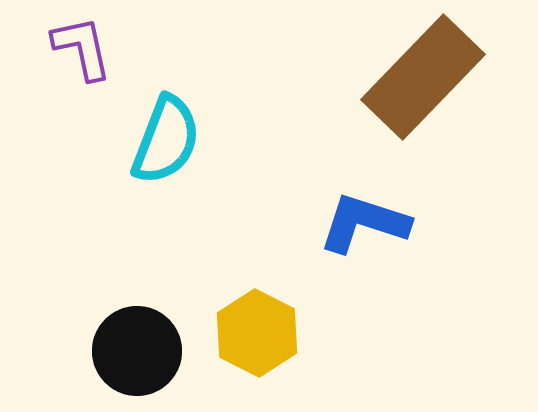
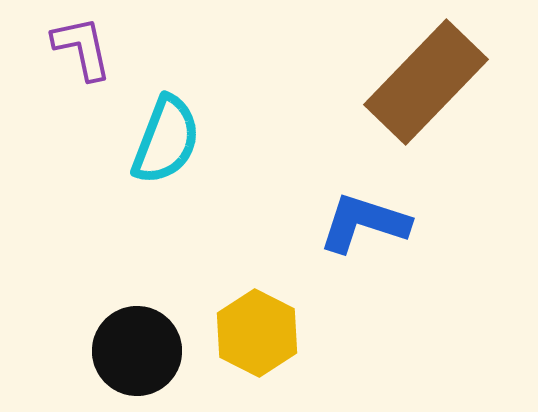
brown rectangle: moved 3 px right, 5 px down
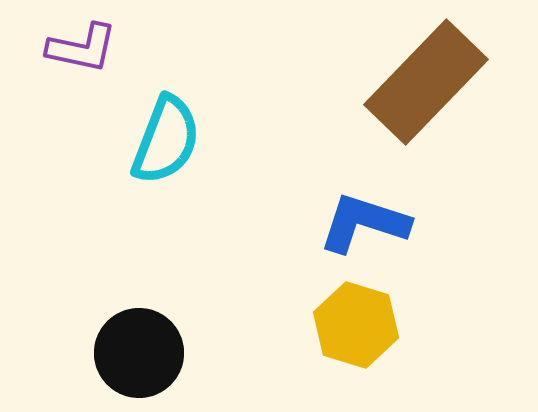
purple L-shape: rotated 114 degrees clockwise
yellow hexagon: moved 99 px right, 8 px up; rotated 10 degrees counterclockwise
black circle: moved 2 px right, 2 px down
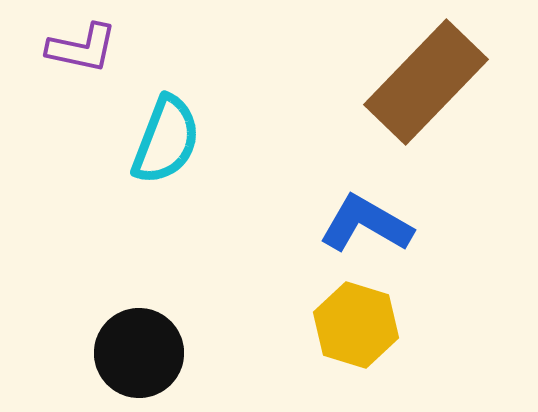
blue L-shape: moved 2 px right, 1 px down; rotated 12 degrees clockwise
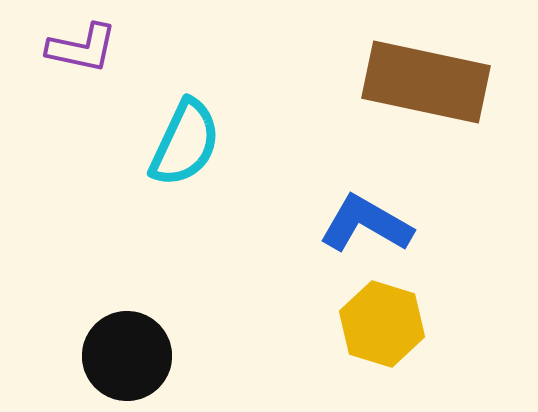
brown rectangle: rotated 58 degrees clockwise
cyan semicircle: moved 19 px right, 3 px down; rotated 4 degrees clockwise
yellow hexagon: moved 26 px right, 1 px up
black circle: moved 12 px left, 3 px down
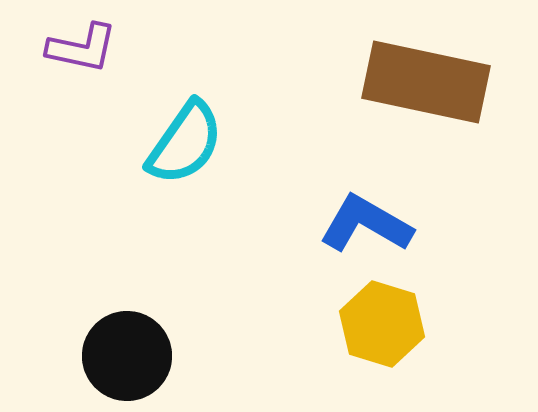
cyan semicircle: rotated 10 degrees clockwise
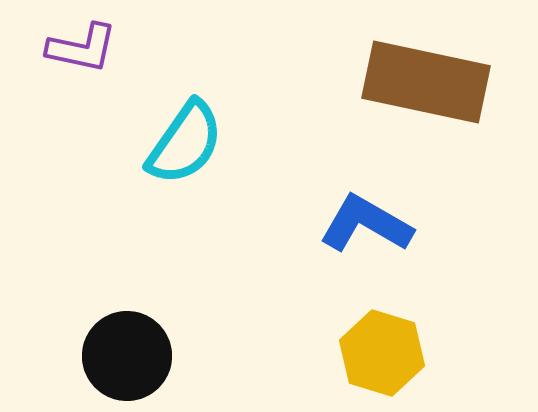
yellow hexagon: moved 29 px down
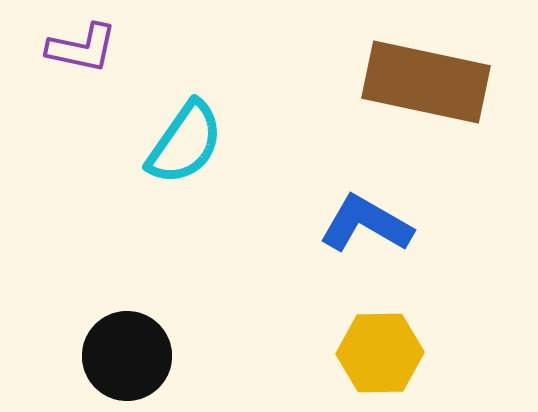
yellow hexagon: moved 2 px left; rotated 18 degrees counterclockwise
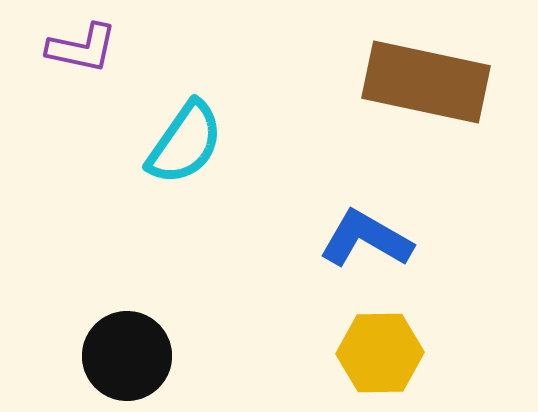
blue L-shape: moved 15 px down
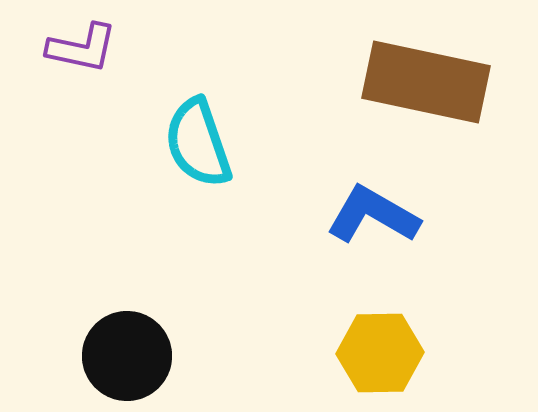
cyan semicircle: moved 13 px right; rotated 126 degrees clockwise
blue L-shape: moved 7 px right, 24 px up
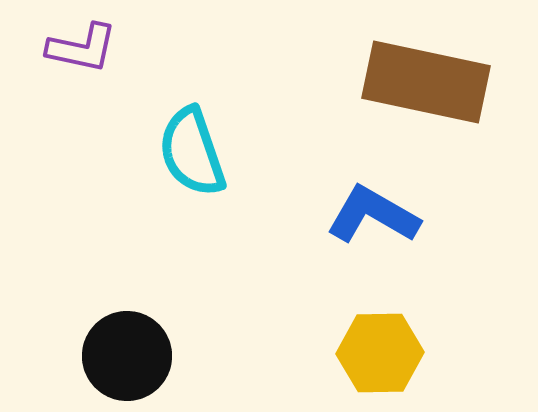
cyan semicircle: moved 6 px left, 9 px down
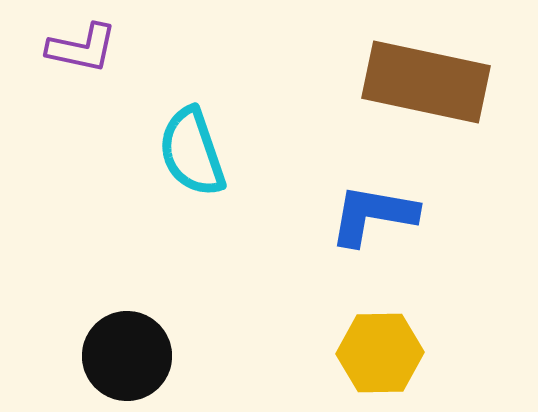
blue L-shape: rotated 20 degrees counterclockwise
